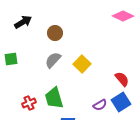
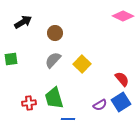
red cross: rotated 16 degrees clockwise
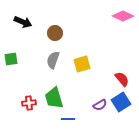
black arrow: rotated 54 degrees clockwise
gray semicircle: rotated 24 degrees counterclockwise
yellow square: rotated 30 degrees clockwise
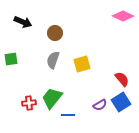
green trapezoid: moved 2 px left; rotated 55 degrees clockwise
blue line: moved 4 px up
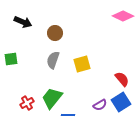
red cross: moved 2 px left; rotated 24 degrees counterclockwise
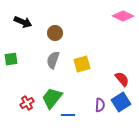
purple semicircle: rotated 56 degrees counterclockwise
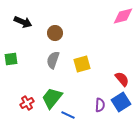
pink diamond: rotated 40 degrees counterclockwise
blue line: rotated 24 degrees clockwise
